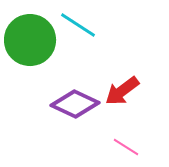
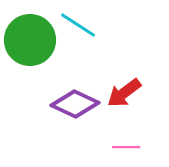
red arrow: moved 2 px right, 2 px down
pink line: rotated 32 degrees counterclockwise
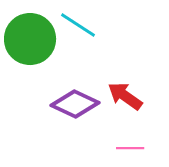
green circle: moved 1 px up
red arrow: moved 1 px right, 3 px down; rotated 72 degrees clockwise
pink line: moved 4 px right, 1 px down
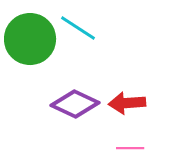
cyan line: moved 3 px down
red arrow: moved 2 px right, 7 px down; rotated 39 degrees counterclockwise
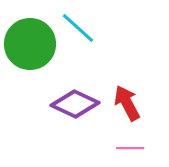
cyan line: rotated 9 degrees clockwise
green circle: moved 5 px down
red arrow: rotated 66 degrees clockwise
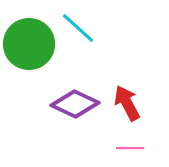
green circle: moved 1 px left
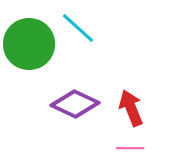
red arrow: moved 4 px right, 5 px down; rotated 6 degrees clockwise
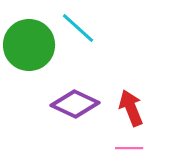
green circle: moved 1 px down
pink line: moved 1 px left
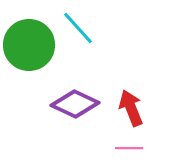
cyan line: rotated 6 degrees clockwise
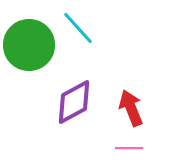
purple diamond: moved 1 px left, 2 px up; rotated 54 degrees counterclockwise
